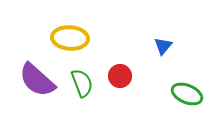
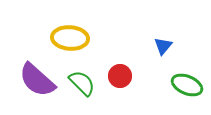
green semicircle: rotated 24 degrees counterclockwise
green ellipse: moved 9 px up
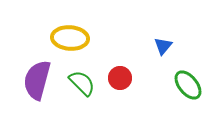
red circle: moved 2 px down
purple semicircle: rotated 63 degrees clockwise
green ellipse: moved 1 px right; rotated 28 degrees clockwise
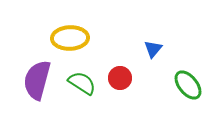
yellow ellipse: rotated 6 degrees counterclockwise
blue triangle: moved 10 px left, 3 px down
green semicircle: rotated 12 degrees counterclockwise
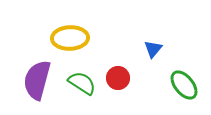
red circle: moved 2 px left
green ellipse: moved 4 px left
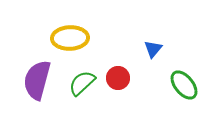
green semicircle: rotated 76 degrees counterclockwise
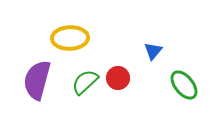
blue triangle: moved 2 px down
green semicircle: moved 3 px right, 1 px up
